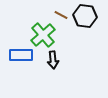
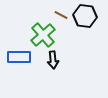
blue rectangle: moved 2 px left, 2 px down
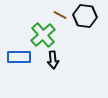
brown line: moved 1 px left
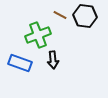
green cross: moved 5 px left; rotated 20 degrees clockwise
blue rectangle: moved 1 px right, 6 px down; rotated 20 degrees clockwise
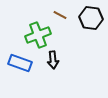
black hexagon: moved 6 px right, 2 px down
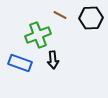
black hexagon: rotated 10 degrees counterclockwise
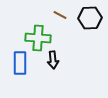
black hexagon: moved 1 px left
green cross: moved 3 px down; rotated 25 degrees clockwise
blue rectangle: rotated 70 degrees clockwise
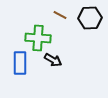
black arrow: rotated 54 degrees counterclockwise
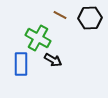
green cross: rotated 25 degrees clockwise
blue rectangle: moved 1 px right, 1 px down
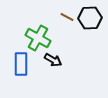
brown line: moved 7 px right, 2 px down
